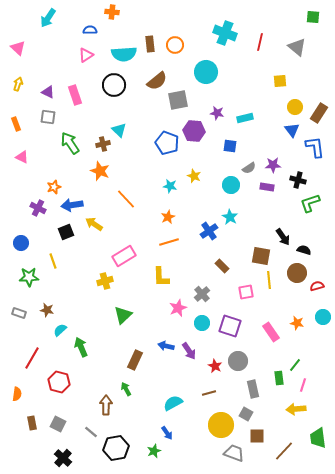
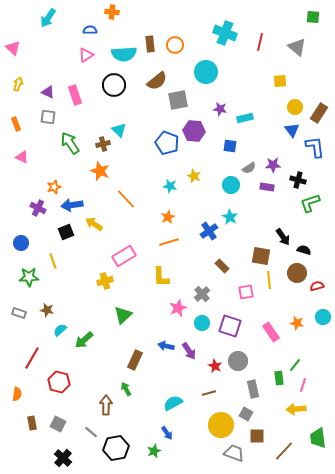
pink triangle at (18, 48): moved 5 px left
purple star at (217, 113): moved 3 px right, 4 px up
green arrow at (81, 347): moved 3 px right, 7 px up; rotated 108 degrees counterclockwise
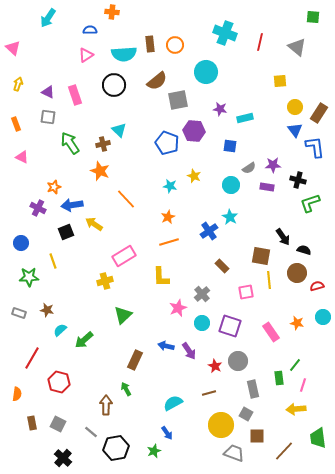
blue triangle at (292, 130): moved 3 px right
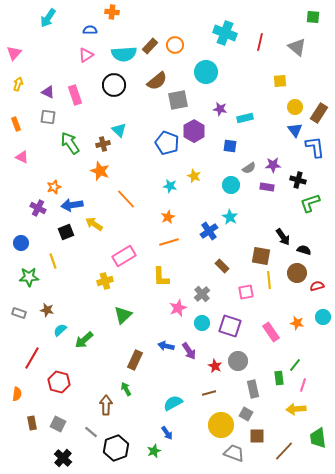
brown rectangle at (150, 44): moved 2 px down; rotated 49 degrees clockwise
pink triangle at (13, 48): moved 1 px right, 5 px down; rotated 28 degrees clockwise
purple hexagon at (194, 131): rotated 25 degrees clockwise
black hexagon at (116, 448): rotated 10 degrees counterclockwise
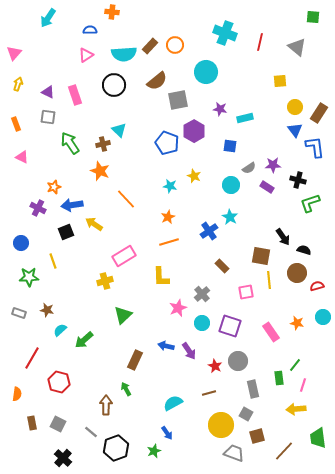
purple rectangle at (267, 187): rotated 24 degrees clockwise
brown square at (257, 436): rotated 14 degrees counterclockwise
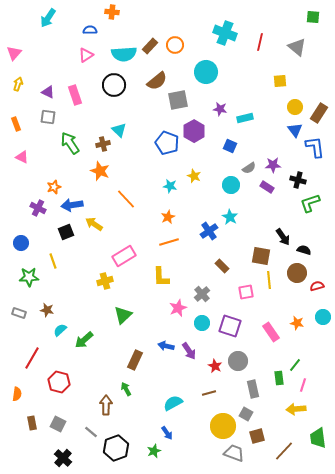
blue square at (230, 146): rotated 16 degrees clockwise
yellow circle at (221, 425): moved 2 px right, 1 px down
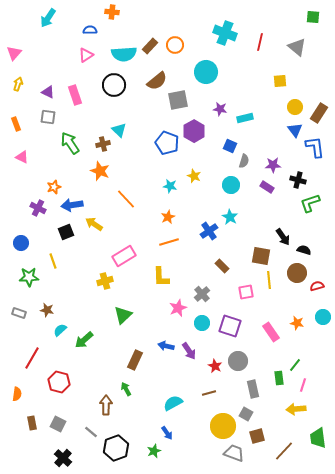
gray semicircle at (249, 168): moved 5 px left, 7 px up; rotated 40 degrees counterclockwise
